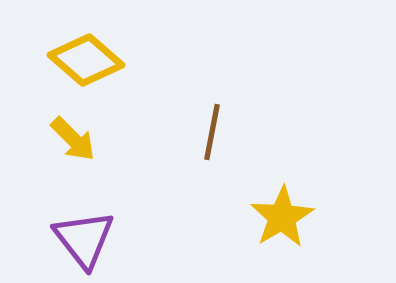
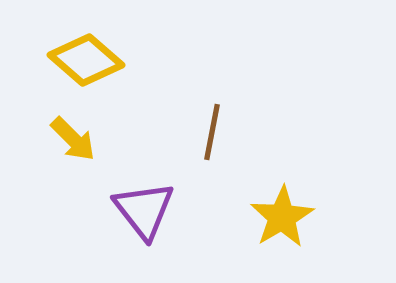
purple triangle: moved 60 px right, 29 px up
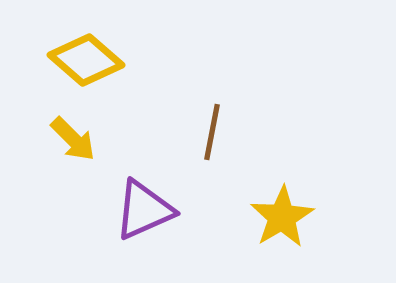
purple triangle: rotated 44 degrees clockwise
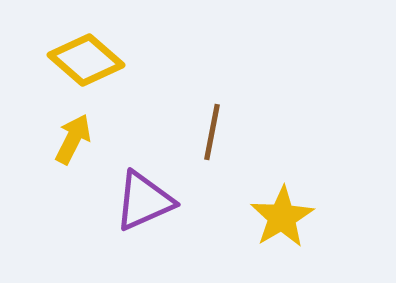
yellow arrow: rotated 108 degrees counterclockwise
purple triangle: moved 9 px up
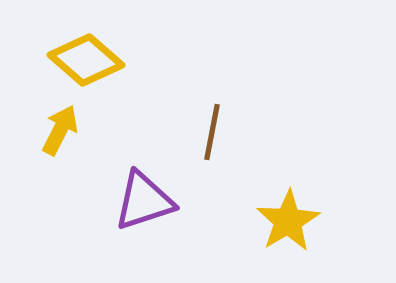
yellow arrow: moved 13 px left, 9 px up
purple triangle: rotated 6 degrees clockwise
yellow star: moved 6 px right, 4 px down
